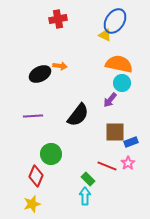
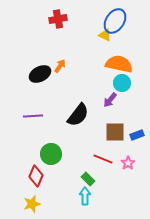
orange arrow: rotated 64 degrees counterclockwise
blue rectangle: moved 6 px right, 7 px up
red line: moved 4 px left, 7 px up
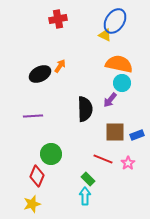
black semicircle: moved 7 px right, 6 px up; rotated 40 degrees counterclockwise
red diamond: moved 1 px right
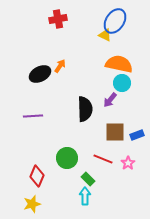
green circle: moved 16 px right, 4 px down
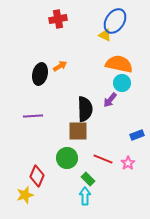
orange arrow: rotated 24 degrees clockwise
black ellipse: rotated 50 degrees counterclockwise
brown square: moved 37 px left, 1 px up
yellow star: moved 7 px left, 9 px up
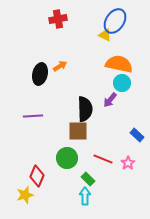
blue rectangle: rotated 64 degrees clockwise
